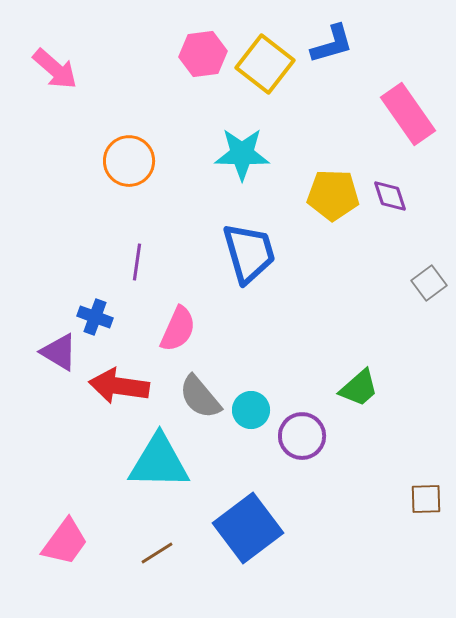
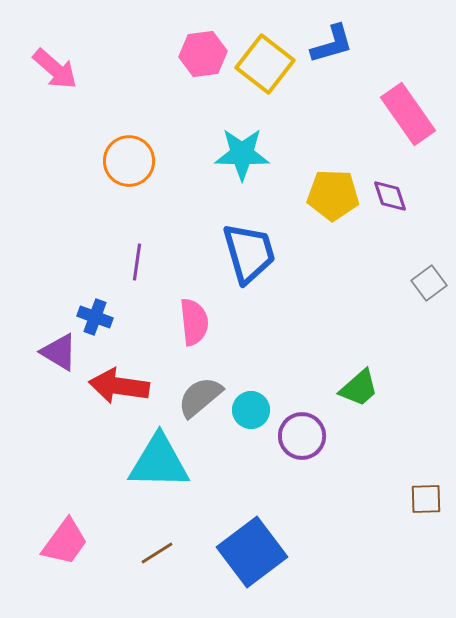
pink semicircle: moved 16 px right, 7 px up; rotated 30 degrees counterclockwise
gray semicircle: rotated 90 degrees clockwise
blue square: moved 4 px right, 24 px down
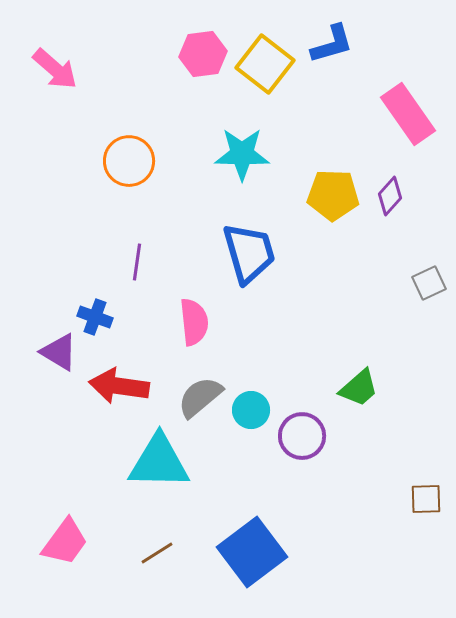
purple diamond: rotated 60 degrees clockwise
gray square: rotated 12 degrees clockwise
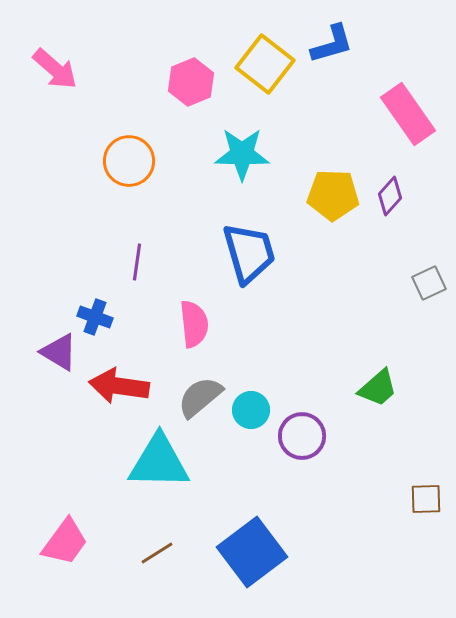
pink hexagon: moved 12 px left, 28 px down; rotated 15 degrees counterclockwise
pink semicircle: moved 2 px down
green trapezoid: moved 19 px right
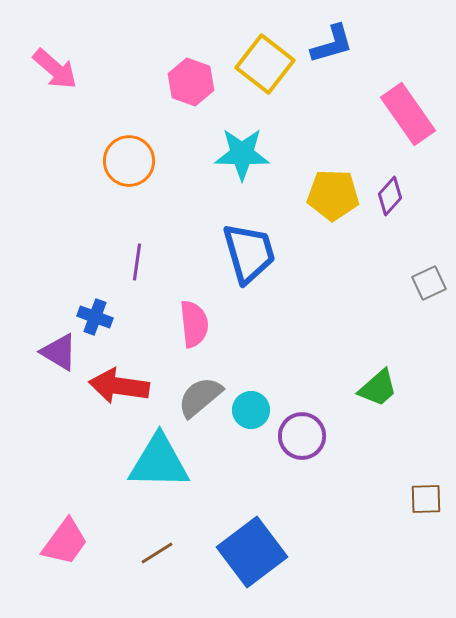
pink hexagon: rotated 18 degrees counterclockwise
